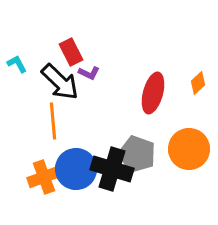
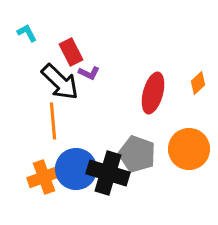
cyan L-shape: moved 10 px right, 31 px up
black cross: moved 4 px left, 4 px down
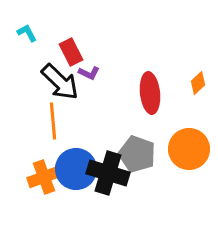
red ellipse: moved 3 px left; rotated 21 degrees counterclockwise
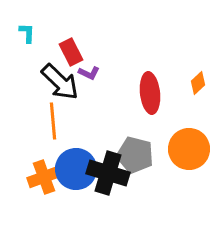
cyan L-shape: rotated 30 degrees clockwise
gray pentagon: moved 2 px left, 1 px down; rotated 6 degrees counterclockwise
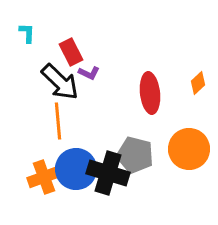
orange line: moved 5 px right
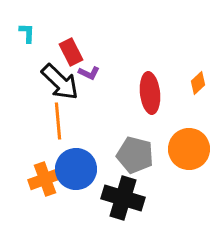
black cross: moved 15 px right, 25 px down
orange cross: moved 1 px right, 2 px down
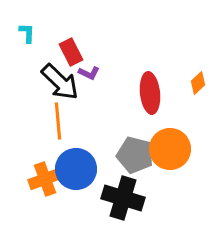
orange circle: moved 19 px left
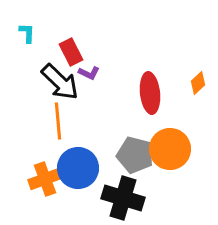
blue circle: moved 2 px right, 1 px up
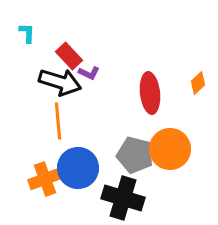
red rectangle: moved 2 px left, 4 px down; rotated 16 degrees counterclockwise
black arrow: rotated 27 degrees counterclockwise
